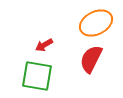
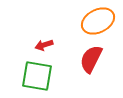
orange ellipse: moved 2 px right, 2 px up
red arrow: rotated 12 degrees clockwise
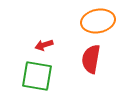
orange ellipse: rotated 16 degrees clockwise
red semicircle: rotated 16 degrees counterclockwise
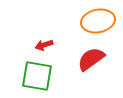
red semicircle: rotated 44 degrees clockwise
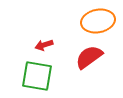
red semicircle: moved 2 px left, 2 px up
